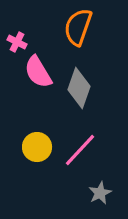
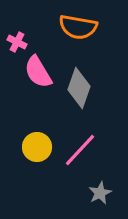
orange semicircle: rotated 99 degrees counterclockwise
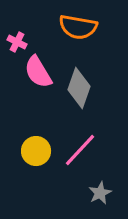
yellow circle: moved 1 px left, 4 px down
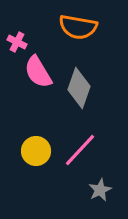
gray star: moved 3 px up
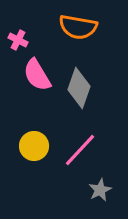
pink cross: moved 1 px right, 2 px up
pink semicircle: moved 1 px left, 3 px down
yellow circle: moved 2 px left, 5 px up
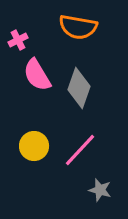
pink cross: rotated 36 degrees clockwise
gray star: rotated 30 degrees counterclockwise
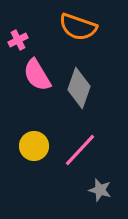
orange semicircle: rotated 9 degrees clockwise
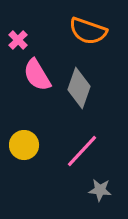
orange semicircle: moved 10 px right, 4 px down
pink cross: rotated 18 degrees counterclockwise
yellow circle: moved 10 px left, 1 px up
pink line: moved 2 px right, 1 px down
gray star: rotated 10 degrees counterclockwise
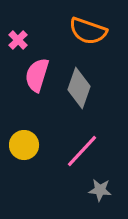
pink semicircle: rotated 48 degrees clockwise
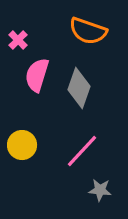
yellow circle: moved 2 px left
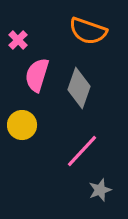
yellow circle: moved 20 px up
gray star: rotated 25 degrees counterclockwise
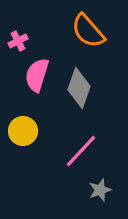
orange semicircle: rotated 30 degrees clockwise
pink cross: moved 1 px down; rotated 18 degrees clockwise
yellow circle: moved 1 px right, 6 px down
pink line: moved 1 px left
